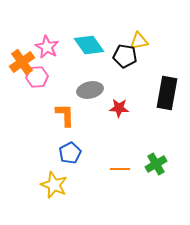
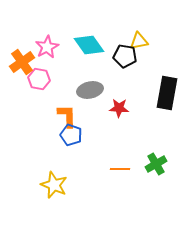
pink star: rotated 15 degrees clockwise
pink hexagon: moved 2 px right, 2 px down; rotated 15 degrees clockwise
orange L-shape: moved 2 px right, 1 px down
blue pentagon: moved 1 px right, 18 px up; rotated 25 degrees counterclockwise
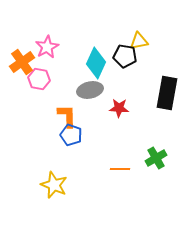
cyan diamond: moved 7 px right, 18 px down; rotated 60 degrees clockwise
green cross: moved 6 px up
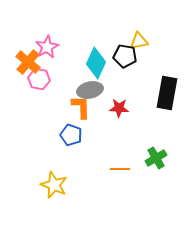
orange cross: moved 6 px right; rotated 15 degrees counterclockwise
orange L-shape: moved 14 px right, 9 px up
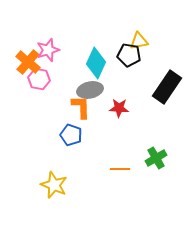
pink star: moved 1 px right, 3 px down; rotated 10 degrees clockwise
black pentagon: moved 4 px right, 1 px up
black rectangle: moved 6 px up; rotated 24 degrees clockwise
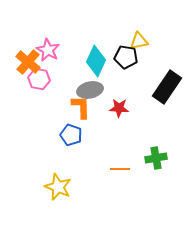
pink star: rotated 25 degrees counterclockwise
black pentagon: moved 3 px left, 2 px down
cyan diamond: moved 2 px up
green cross: rotated 20 degrees clockwise
yellow star: moved 4 px right, 2 px down
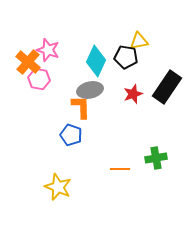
pink star: rotated 10 degrees counterclockwise
red star: moved 14 px right, 14 px up; rotated 24 degrees counterclockwise
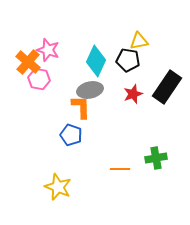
black pentagon: moved 2 px right, 3 px down
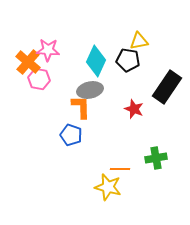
pink star: rotated 15 degrees counterclockwise
red star: moved 1 px right, 15 px down; rotated 30 degrees counterclockwise
yellow star: moved 50 px right; rotated 8 degrees counterclockwise
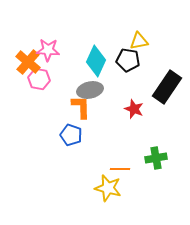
yellow star: moved 1 px down
